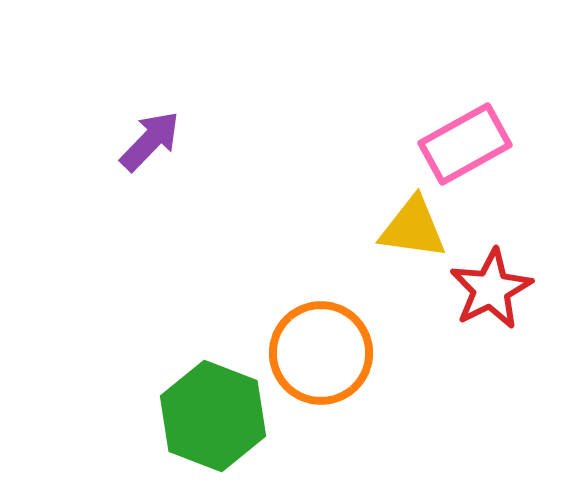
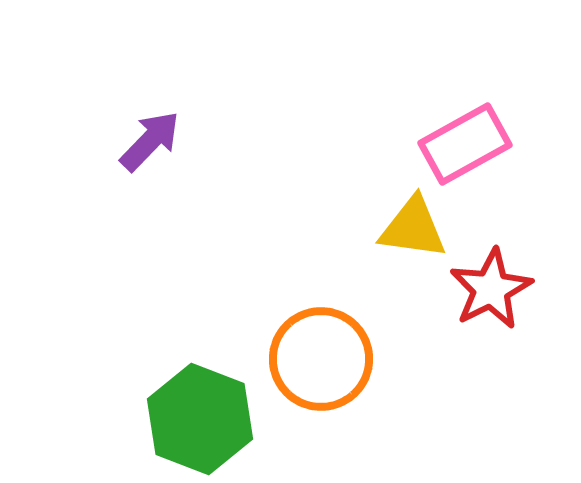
orange circle: moved 6 px down
green hexagon: moved 13 px left, 3 px down
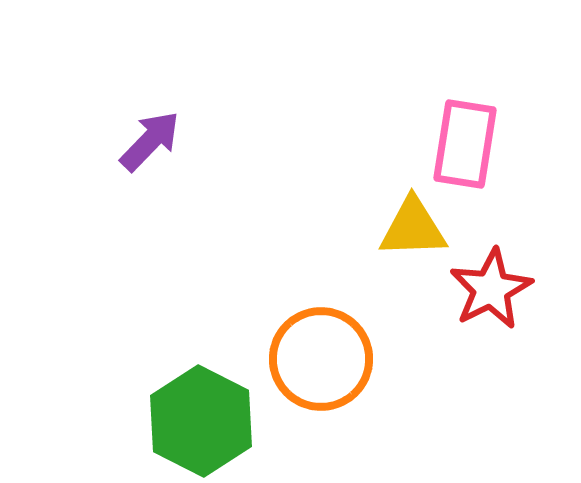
pink rectangle: rotated 52 degrees counterclockwise
yellow triangle: rotated 10 degrees counterclockwise
green hexagon: moved 1 px right, 2 px down; rotated 6 degrees clockwise
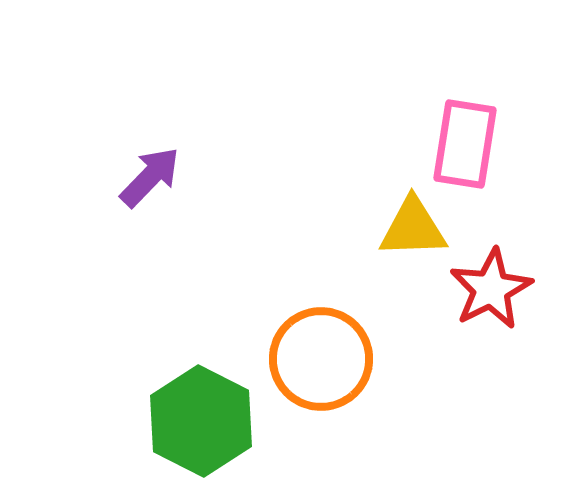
purple arrow: moved 36 px down
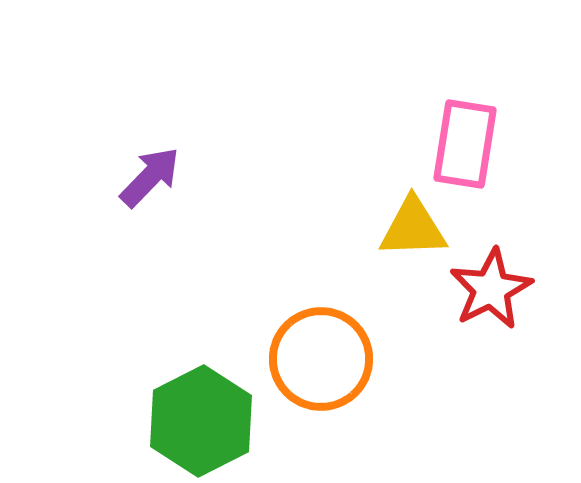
green hexagon: rotated 6 degrees clockwise
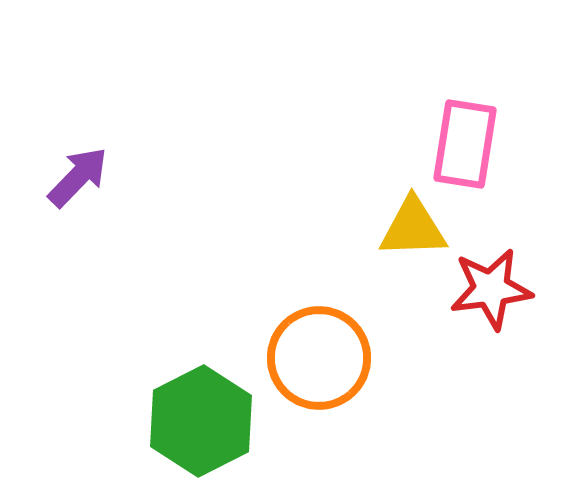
purple arrow: moved 72 px left
red star: rotated 20 degrees clockwise
orange circle: moved 2 px left, 1 px up
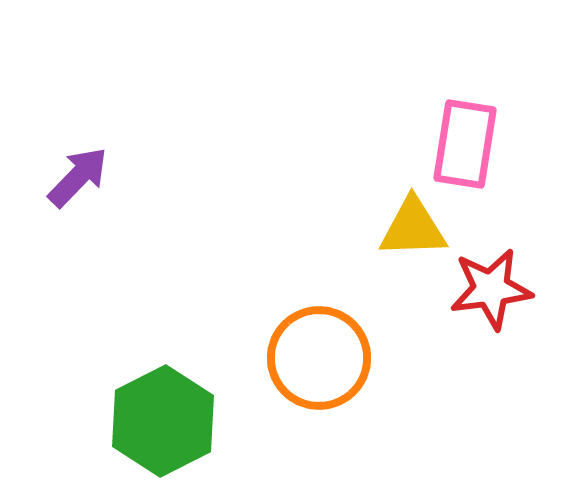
green hexagon: moved 38 px left
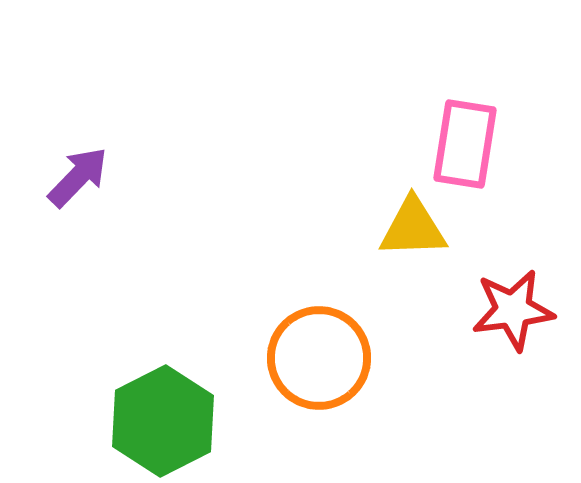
red star: moved 22 px right, 21 px down
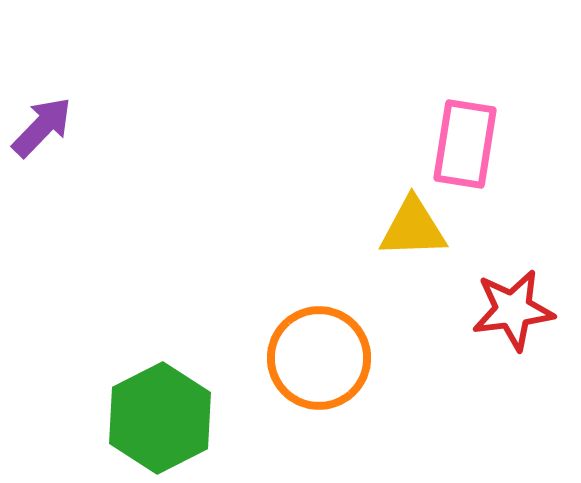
purple arrow: moved 36 px left, 50 px up
green hexagon: moved 3 px left, 3 px up
